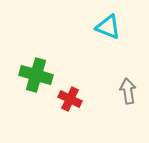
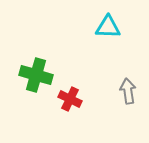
cyan triangle: rotated 20 degrees counterclockwise
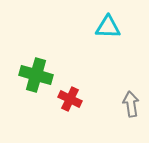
gray arrow: moved 3 px right, 13 px down
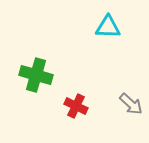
red cross: moved 6 px right, 7 px down
gray arrow: rotated 140 degrees clockwise
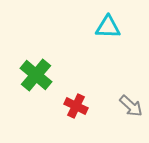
green cross: rotated 24 degrees clockwise
gray arrow: moved 2 px down
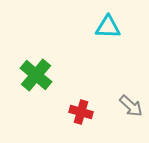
red cross: moved 5 px right, 6 px down; rotated 10 degrees counterclockwise
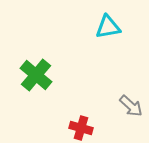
cyan triangle: rotated 12 degrees counterclockwise
red cross: moved 16 px down
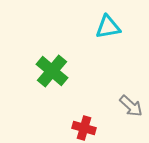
green cross: moved 16 px right, 4 px up
red cross: moved 3 px right
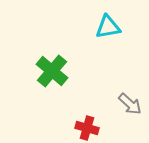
gray arrow: moved 1 px left, 2 px up
red cross: moved 3 px right
